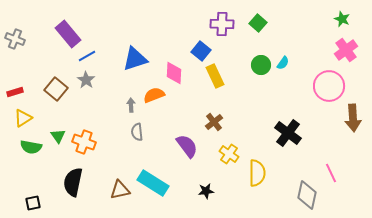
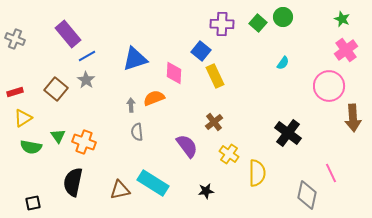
green circle: moved 22 px right, 48 px up
orange semicircle: moved 3 px down
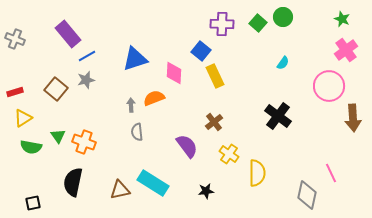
gray star: rotated 24 degrees clockwise
black cross: moved 10 px left, 17 px up
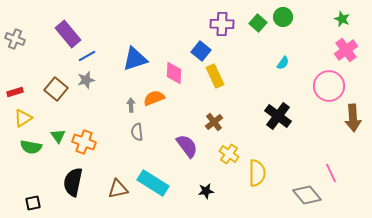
brown triangle: moved 2 px left, 1 px up
gray diamond: rotated 52 degrees counterclockwise
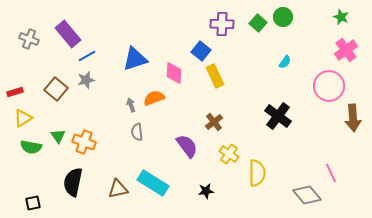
green star: moved 1 px left, 2 px up
gray cross: moved 14 px right
cyan semicircle: moved 2 px right, 1 px up
gray arrow: rotated 16 degrees counterclockwise
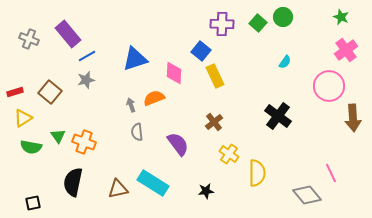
brown square: moved 6 px left, 3 px down
purple semicircle: moved 9 px left, 2 px up
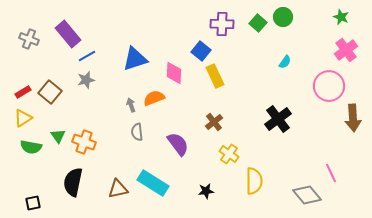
red rectangle: moved 8 px right; rotated 14 degrees counterclockwise
black cross: moved 3 px down; rotated 16 degrees clockwise
yellow semicircle: moved 3 px left, 8 px down
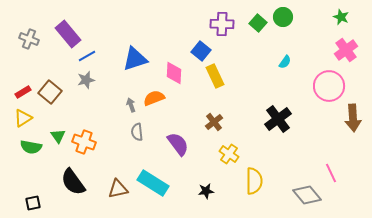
black semicircle: rotated 48 degrees counterclockwise
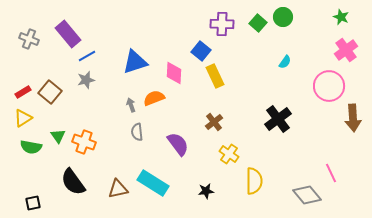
blue triangle: moved 3 px down
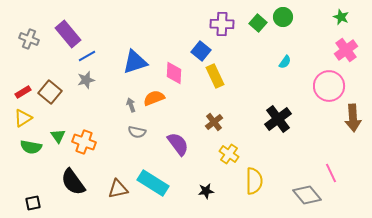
gray semicircle: rotated 72 degrees counterclockwise
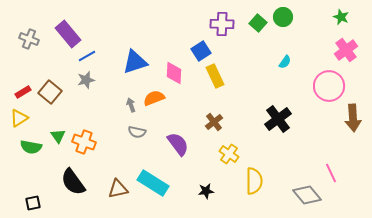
blue square: rotated 18 degrees clockwise
yellow triangle: moved 4 px left
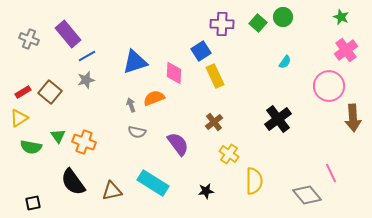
brown triangle: moved 6 px left, 2 px down
